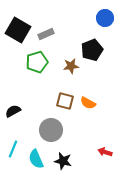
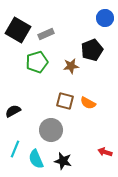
cyan line: moved 2 px right
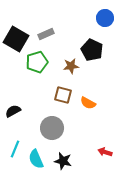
black square: moved 2 px left, 9 px down
black pentagon: rotated 25 degrees counterclockwise
brown square: moved 2 px left, 6 px up
gray circle: moved 1 px right, 2 px up
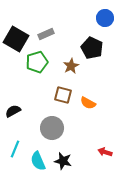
black pentagon: moved 2 px up
brown star: rotated 21 degrees counterclockwise
cyan semicircle: moved 2 px right, 2 px down
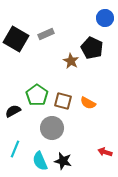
green pentagon: moved 33 px down; rotated 20 degrees counterclockwise
brown star: moved 5 px up; rotated 14 degrees counterclockwise
brown square: moved 6 px down
cyan semicircle: moved 2 px right
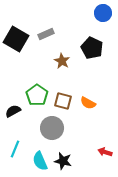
blue circle: moved 2 px left, 5 px up
brown star: moved 9 px left
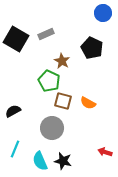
green pentagon: moved 12 px right, 14 px up; rotated 10 degrees counterclockwise
